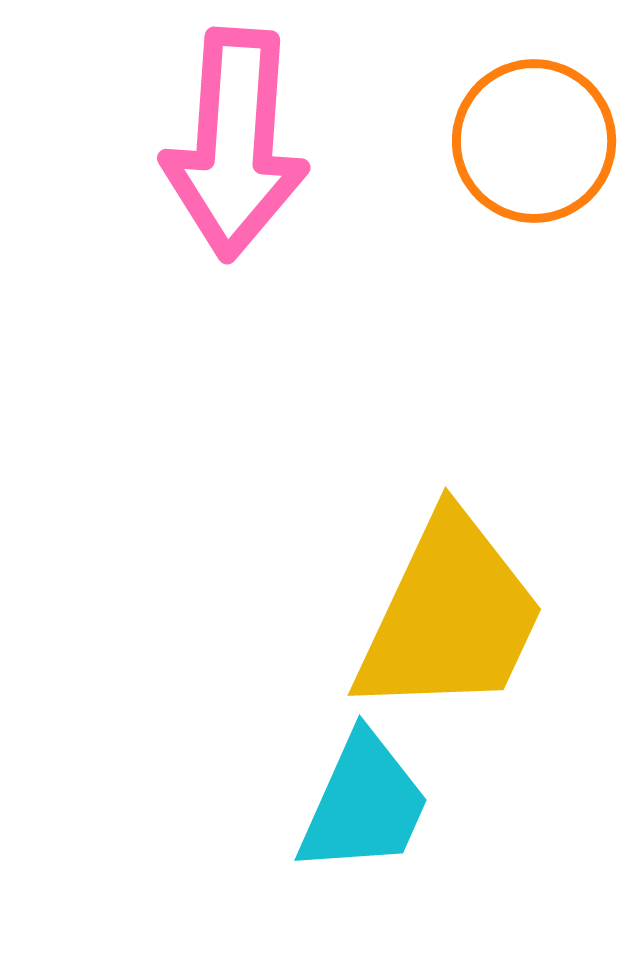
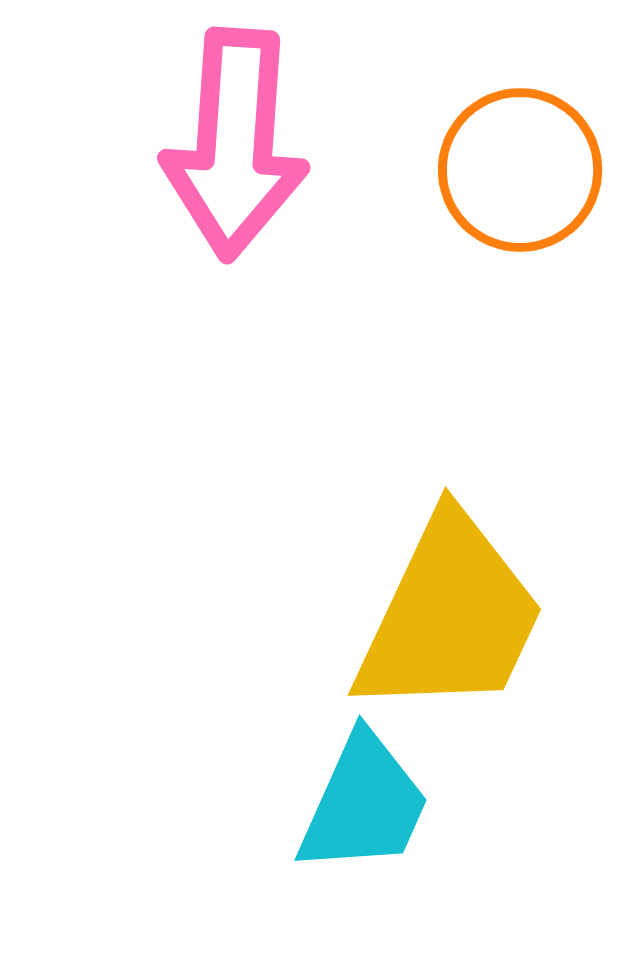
orange circle: moved 14 px left, 29 px down
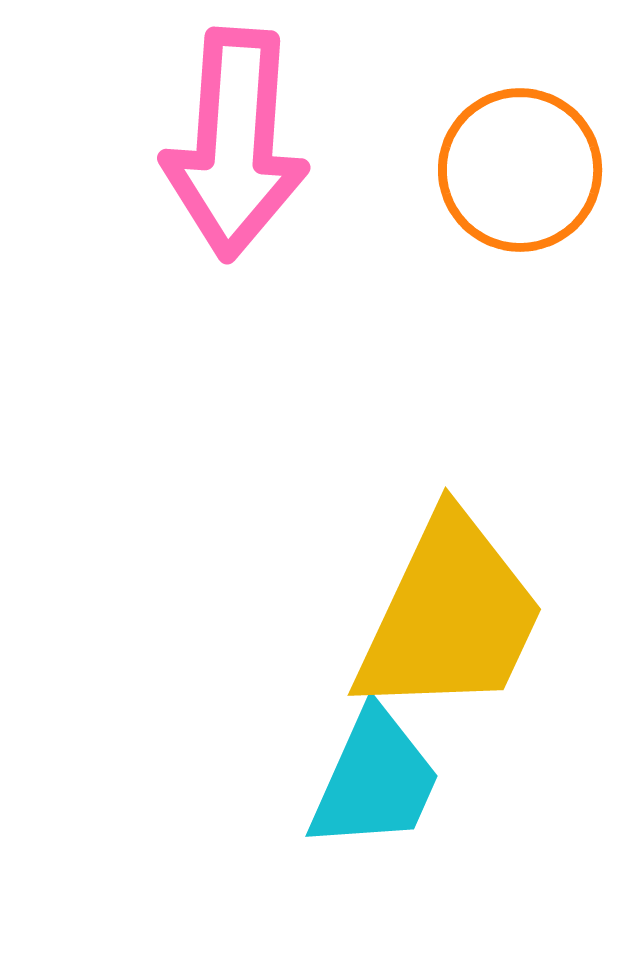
cyan trapezoid: moved 11 px right, 24 px up
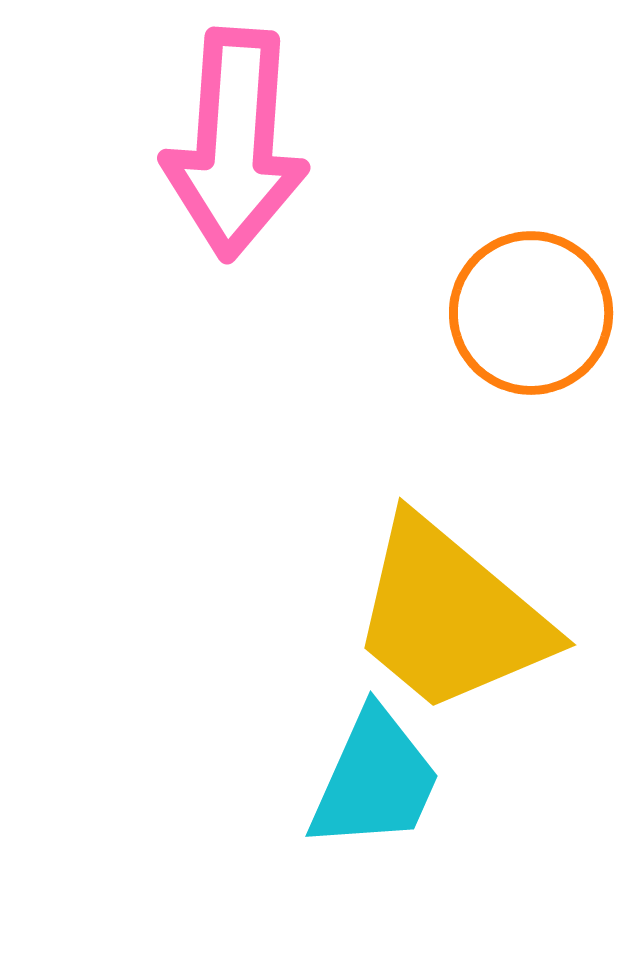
orange circle: moved 11 px right, 143 px down
yellow trapezoid: rotated 105 degrees clockwise
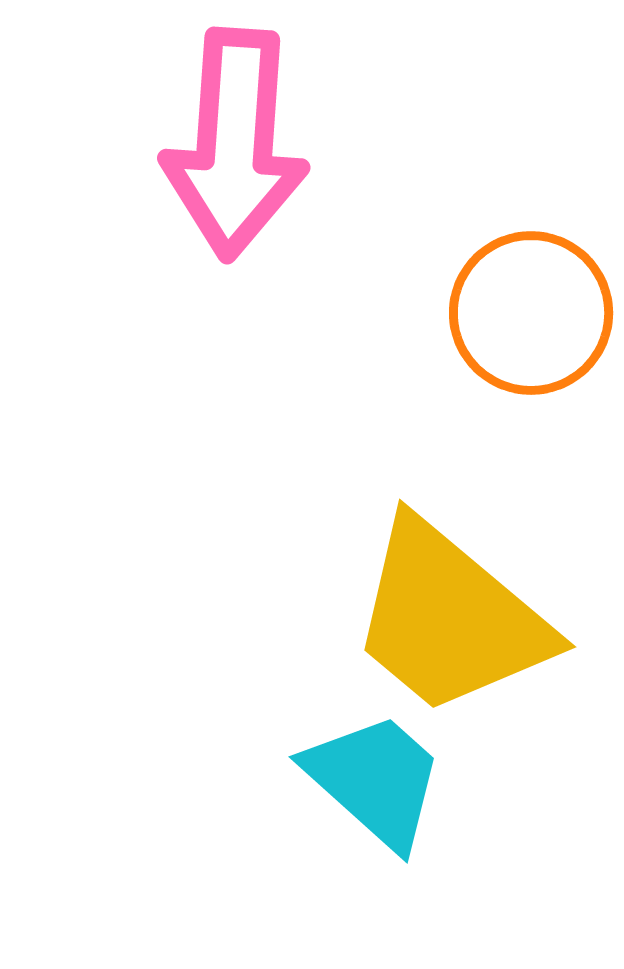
yellow trapezoid: moved 2 px down
cyan trapezoid: rotated 72 degrees counterclockwise
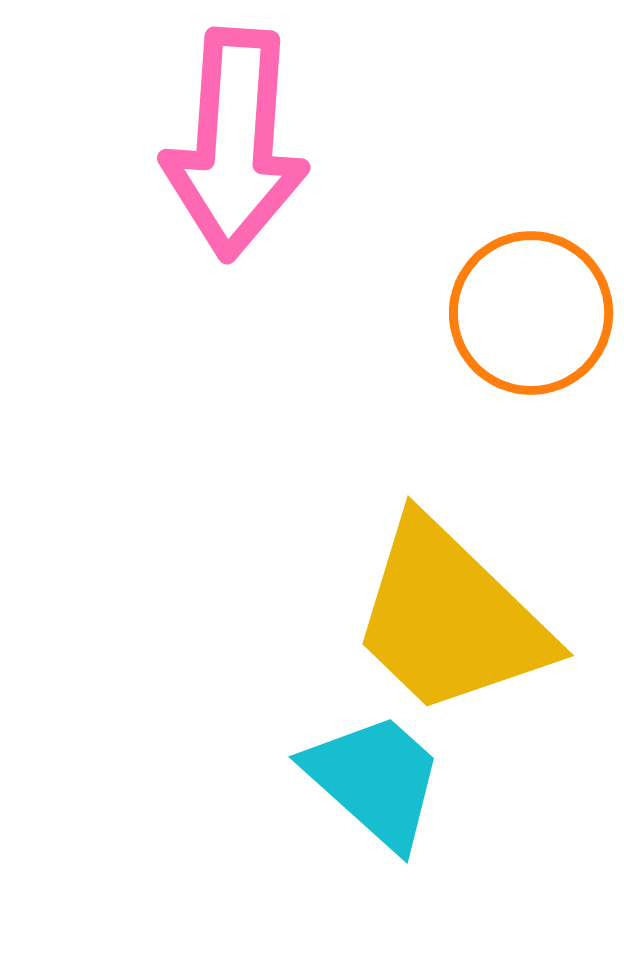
yellow trapezoid: rotated 4 degrees clockwise
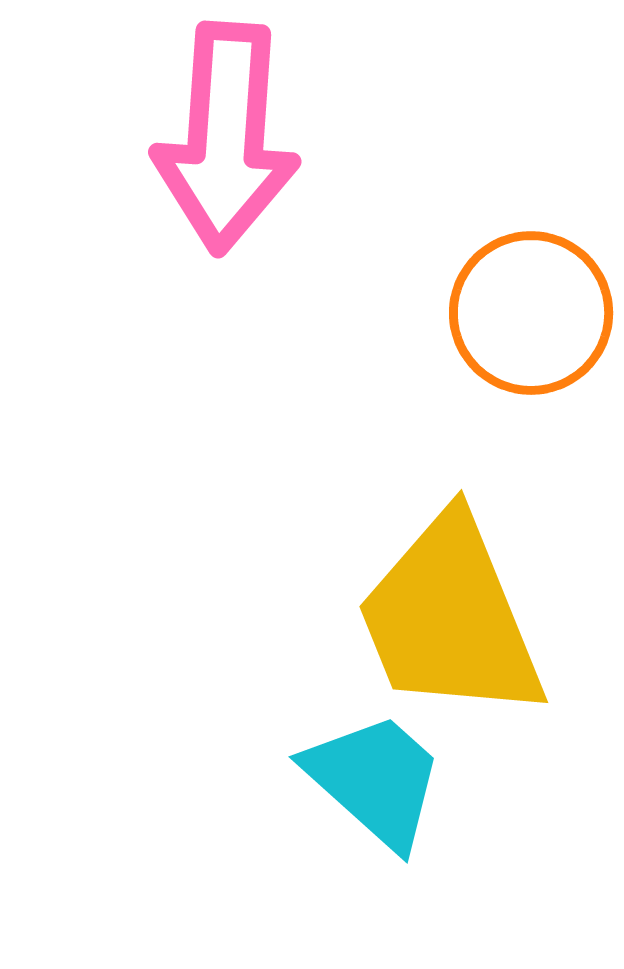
pink arrow: moved 9 px left, 6 px up
yellow trapezoid: rotated 24 degrees clockwise
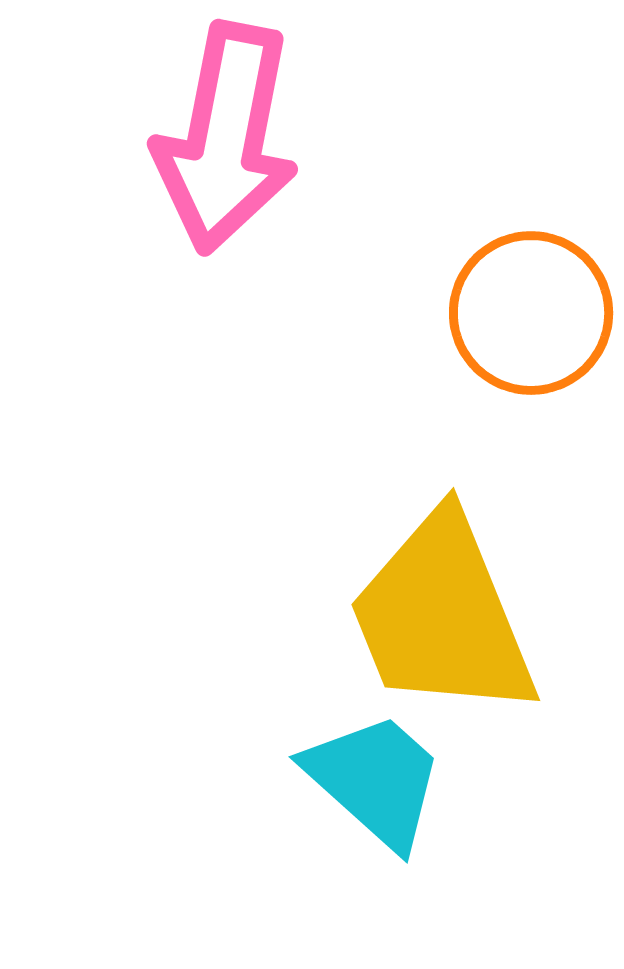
pink arrow: rotated 7 degrees clockwise
yellow trapezoid: moved 8 px left, 2 px up
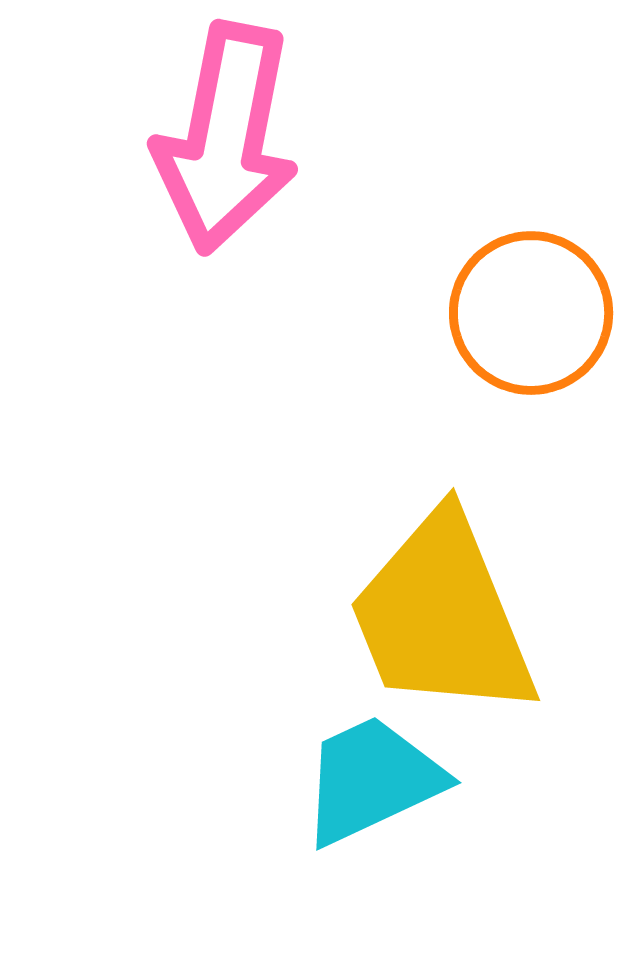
cyan trapezoid: moved 3 px left; rotated 67 degrees counterclockwise
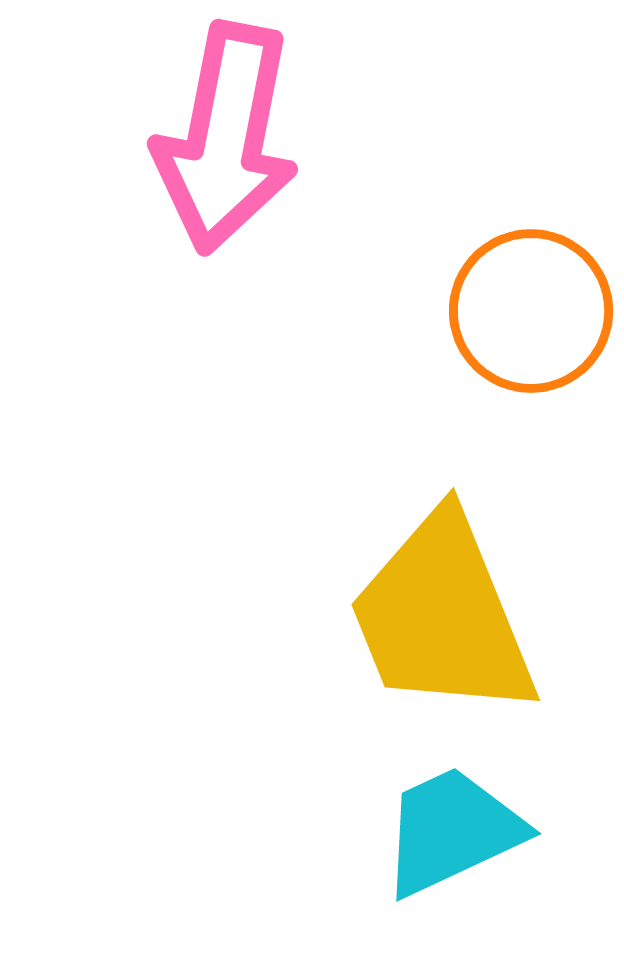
orange circle: moved 2 px up
cyan trapezoid: moved 80 px right, 51 px down
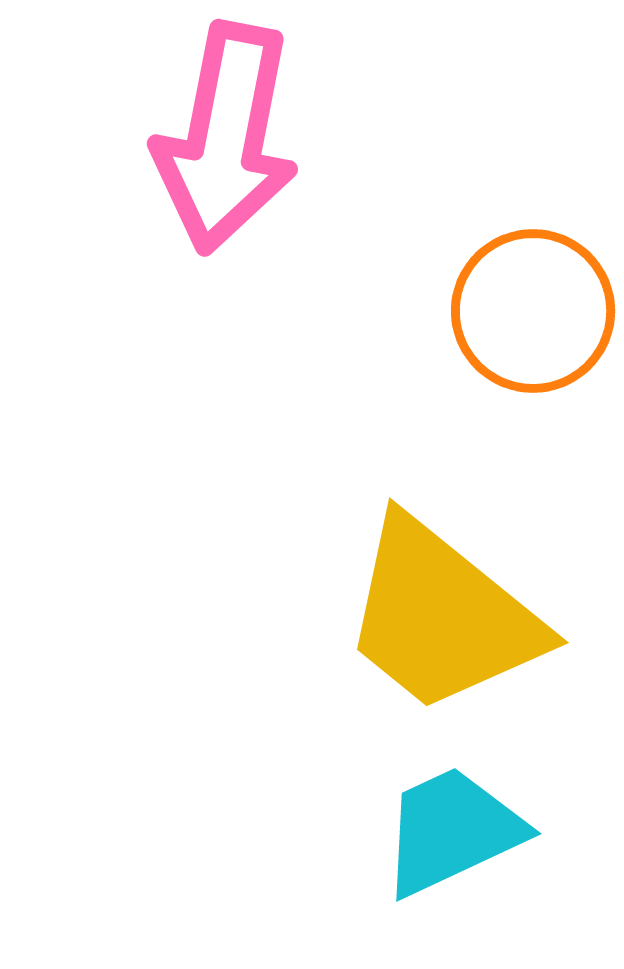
orange circle: moved 2 px right
yellow trapezoid: rotated 29 degrees counterclockwise
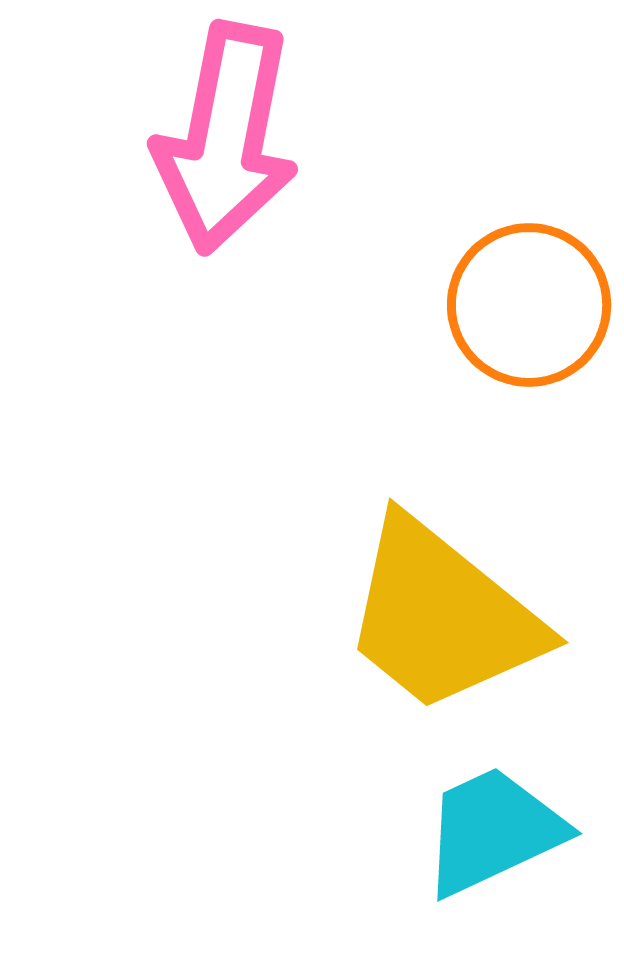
orange circle: moved 4 px left, 6 px up
cyan trapezoid: moved 41 px right
